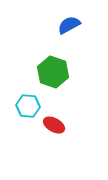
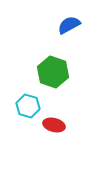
cyan hexagon: rotated 10 degrees clockwise
red ellipse: rotated 15 degrees counterclockwise
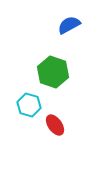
cyan hexagon: moved 1 px right, 1 px up
red ellipse: moved 1 px right; rotated 40 degrees clockwise
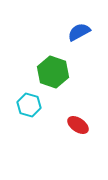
blue semicircle: moved 10 px right, 7 px down
red ellipse: moved 23 px right; rotated 20 degrees counterclockwise
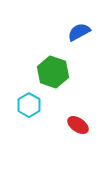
cyan hexagon: rotated 15 degrees clockwise
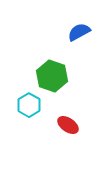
green hexagon: moved 1 px left, 4 px down
red ellipse: moved 10 px left
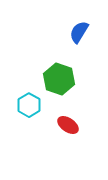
blue semicircle: rotated 30 degrees counterclockwise
green hexagon: moved 7 px right, 3 px down
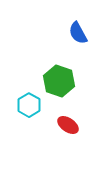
blue semicircle: moved 1 px left, 1 px down; rotated 60 degrees counterclockwise
green hexagon: moved 2 px down
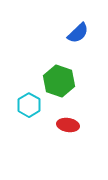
blue semicircle: rotated 105 degrees counterclockwise
red ellipse: rotated 25 degrees counterclockwise
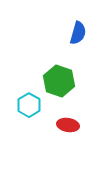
blue semicircle: rotated 30 degrees counterclockwise
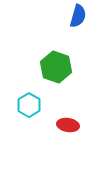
blue semicircle: moved 17 px up
green hexagon: moved 3 px left, 14 px up
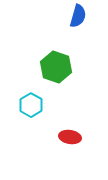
cyan hexagon: moved 2 px right
red ellipse: moved 2 px right, 12 px down
